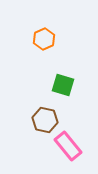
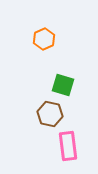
brown hexagon: moved 5 px right, 6 px up
pink rectangle: rotated 32 degrees clockwise
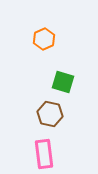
green square: moved 3 px up
pink rectangle: moved 24 px left, 8 px down
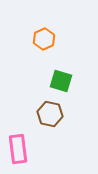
green square: moved 2 px left, 1 px up
pink rectangle: moved 26 px left, 5 px up
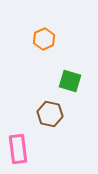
green square: moved 9 px right
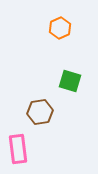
orange hexagon: moved 16 px right, 11 px up
brown hexagon: moved 10 px left, 2 px up; rotated 20 degrees counterclockwise
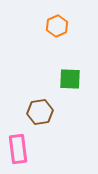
orange hexagon: moved 3 px left, 2 px up
green square: moved 2 px up; rotated 15 degrees counterclockwise
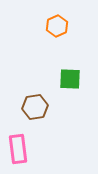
brown hexagon: moved 5 px left, 5 px up
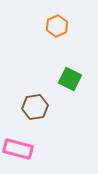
green square: rotated 25 degrees clockwise
pink rectangle: rotated 68 degrees counterclockwise
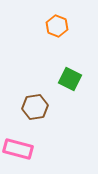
orange hexagon: rotated 15 degrees counterclockwise
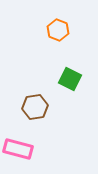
orange hexagon: moved 1 px right, 4 px down
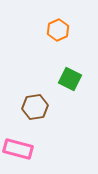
orange hexagon: rotated 15 degrees clockwise
